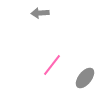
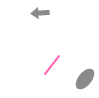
gray ellipse: moved 1 px down
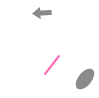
gray arrow: moved 2 px right
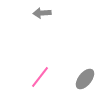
pink line: moved 12 px left, 12 px down
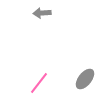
pink line: moved 1 px left, 6 px down
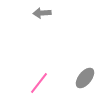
gray ellipse: moved 1 px up
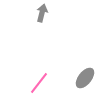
gray arrow: rotated 108 degrees clockwise
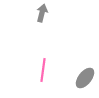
pink line: moved 4 px right, 13 px up; rotated 30 degrees counterclockwise
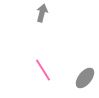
pink line: rotated 40 degrees counterclockwise
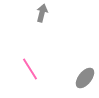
pink line: moved 13 px left, 1 px up
